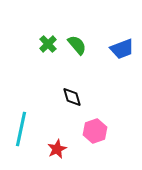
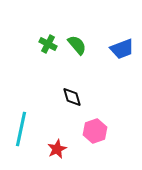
green cross: rotated 18 degrees counterclockwise
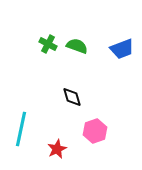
green semicircle: moved 1 px down; rotated 30 degrees counterclockwise
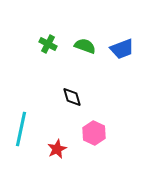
green semicircle: moved 8 px right
pink hexagon: moved 1 px left, 2 px down; rotated 15 degrees counterclockwise
